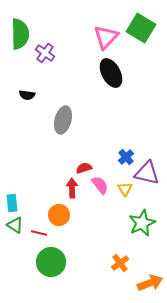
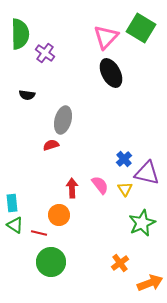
blue cross: moved 2 px left, 2 px down
red semicircle: moved 33 px left, 23 px up
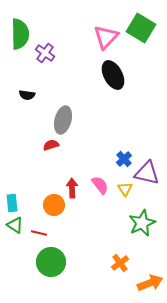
black ellipse: moved 2 px right, 2 px down
orange circle: moved 5 px left, 10 px up
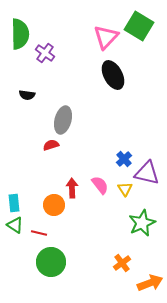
green square: moved 2 px left, 2 px up
cyan rectangle: moved 2 px right
orange cross: moved 2 px right
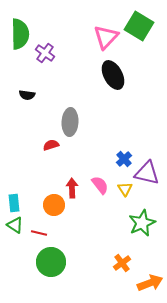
gray ellipse: moved 7 px right, 2 px down; rotated 12 degrees counterclockwise
